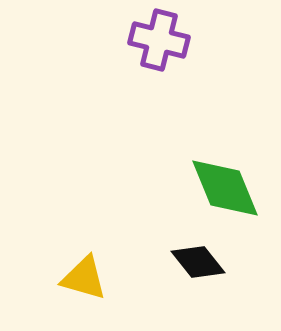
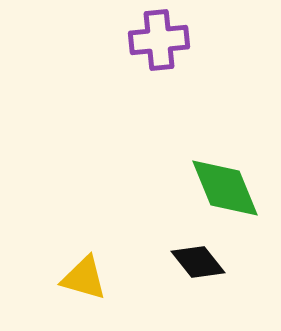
purple cross: rotated 20 degrees counterclockwise
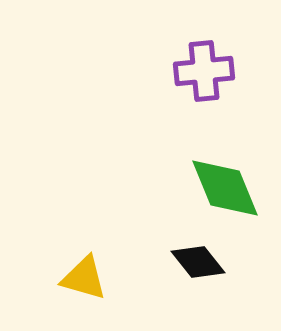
purple cross: moved 45 px right, 31 px down
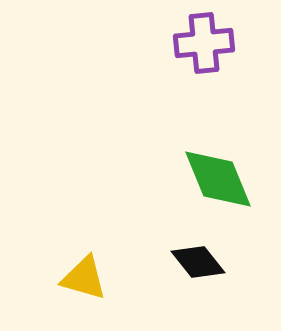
purple cross: moved 28 px up
green diamond: moved 7 px left, 9 px up
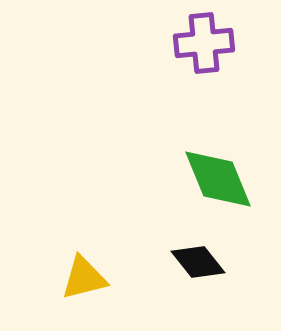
yellow triangle: rotated 30 degrees counterclockwise
